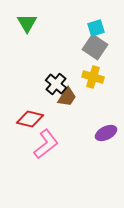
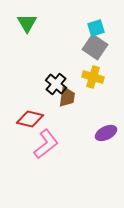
brown trapezoid: rotated 25 degrees counterclockwise
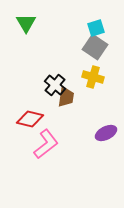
green triangle: moved 1 px left
black cross: moved 1 px left, 1 px down
brown trapezoid: moved 1 px left
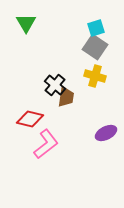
yellow cross: moved 2 px right, 1 px up
